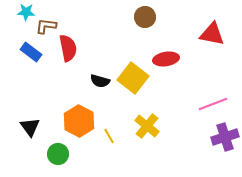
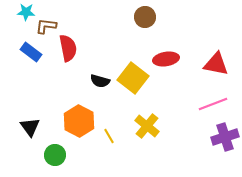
red triangle: moved 4 px right, 30 px down
green circle: moved 3 px left, 1 px down
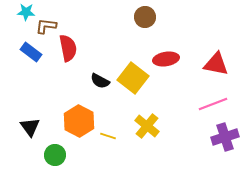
black semicircle: rotated 12 degrees clockwise
yellow line: moved 1 px left; rotated 42 degrees counterclockwise
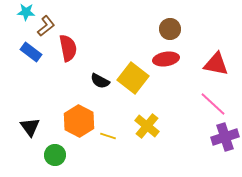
brown circle: moved 25 px right, 12 px down
brown L-shape: rotated 135 degrees clockwise
pink line: rotated 64 degrees clockwise
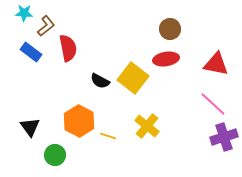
cyan star: moved 2 px left, 1 px down
purple cross: moved 1 px left
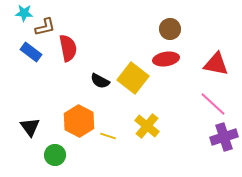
brown L-shape: moved 1 px left, 1 px down; rotated 25 degrees clockwise
